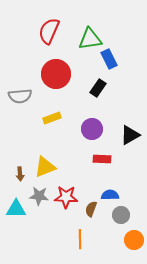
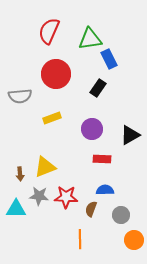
blue semicircle: moved 5 px left, 5 px up
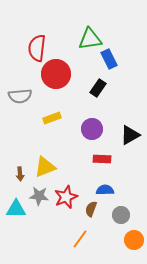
red semicircle: moved 12 px left, 17 px down; rotated 16 degrees counterclockwise
red star: rotated 25 degrees counterclockwise
orange line: rotated 36 degrees clockwise
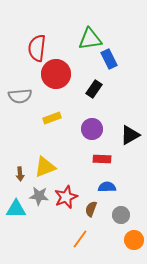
black rectangle: moved 4 px left, 1 px down
blue semicircle: moved 2 px right, 3 px up
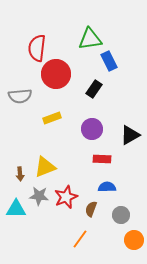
blue rectangle: moved 2 px down
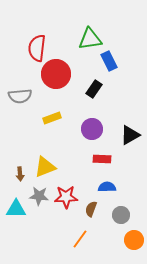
red star: rotated 20 degrees clockwise
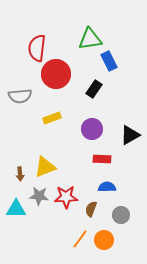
orange circle: moved 30 px left
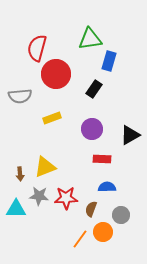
red semicircle: rotated 8 degrees clockwise
blue rectangle: rotated 42 degrees clockwise
red star: moved 1 px down
orange circle: moved 1 px left, 8 px up
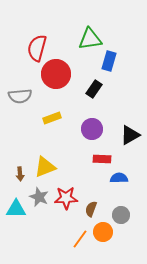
blue semicircle: moved 12 px right, 9 px up
gray star: moved 1 px down; rotated 18 degrees clockwise
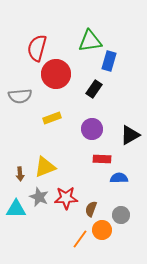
green triangle: moved 2 px down
orange circle: moved 1 px left, 2 px up
